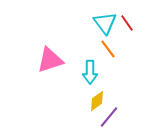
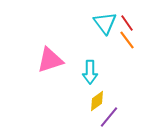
orange line: moved 19 px right, 9 px up
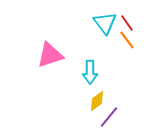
pink triangle: moved 5 px up
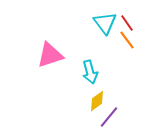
cyan arrow: rotated 15 degrees counterclockwise
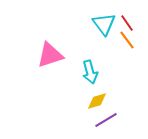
cyan triangle: moved 1 px left, 1 px down
yellow diamond: rotated 20 degrees clockwise
purple line: moved 3 px left, 3 px down; rotated 20 degrees clockwise
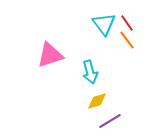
purple line: moved 4 px right, 1 px down
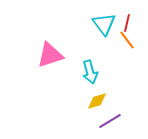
red line: rotated 48 degrees clockwise
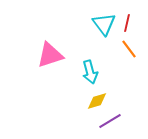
orange line: moved 2 px right, 9 px down
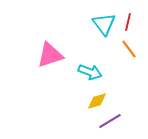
red line: moved 1 px right, 1 px up
cyan arrow: rotated 55 degrees counterclockwise
